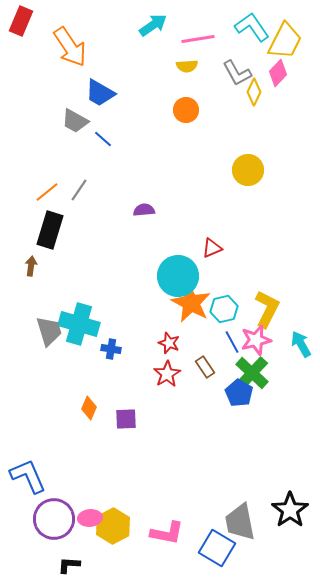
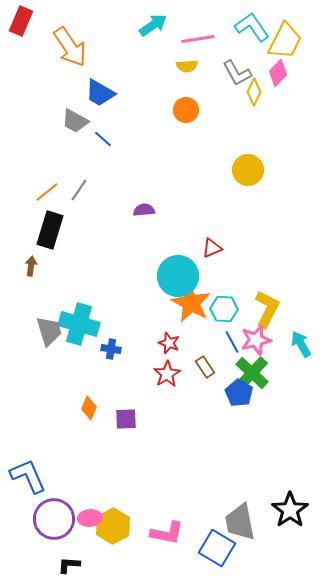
cyan hexagon at (224, 309): rotated 16 degrees clockwise
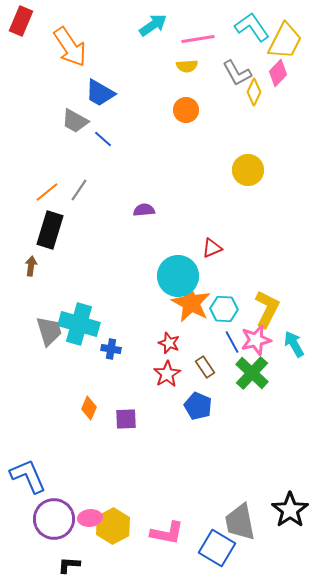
cyan arrow at (301, 344): moved 7 px left
blue pentagon at (239, 393): moved 41 px left, 13 px down; rotated 8 degrees counterclockwise
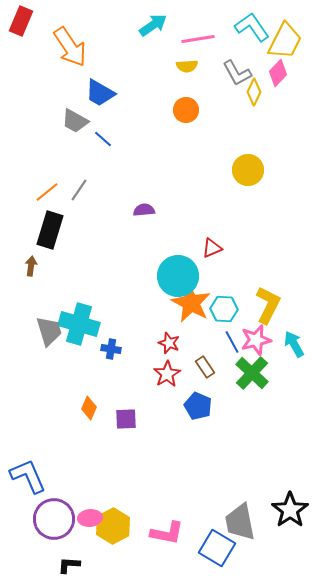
yellow L-shape at (267, 309): moved 1 px right, 4 px up
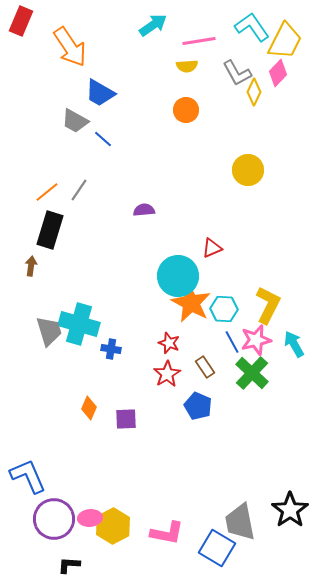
pink line at (198, 39): moved 1 px right, 2 px down
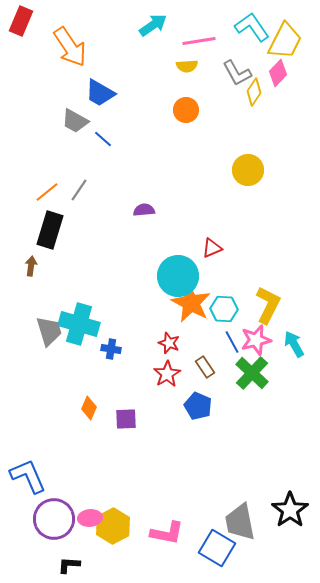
yellow diamond at (254, 92): rotated 8 degrees clockwise
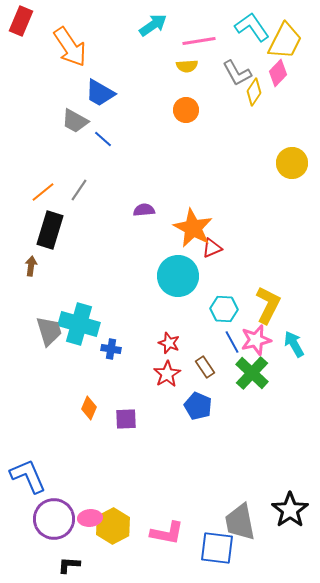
yellow circle at (248, 170): moved 44 px right, 7 px up
orange line at (47, 192): moved 4 px left
orange star at (191, 303): moved 2 px right, 75 px up
blue square at (217, 548): rotated 24 degrees counterclockwise
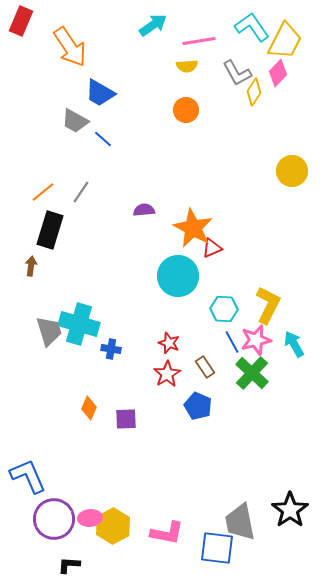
yellow circle at (292, 163): moved 8 px down
gray line at (79, 190): moved 2 px right, 2 px down
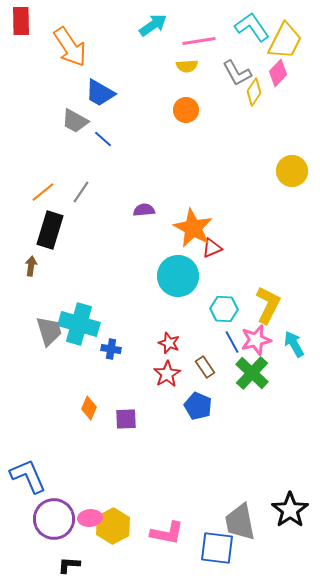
red rectangle at (21, 21): rotated 24 degrees counterclockwise
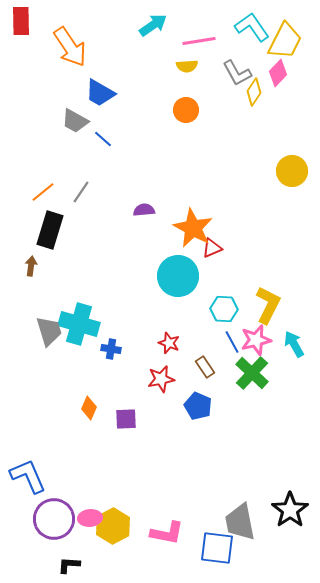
red star at (167, 374): moved 6 px left, 5 px down; rotated 20 degrees clockwise
